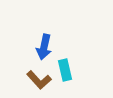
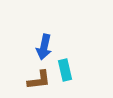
brown L-shape: rotated 55 degrees counterclockwise
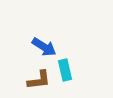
blue arrow: rotated 70 degrees counterclockwise
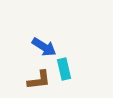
cyan rectangle: moved 1 px left, 1 px up
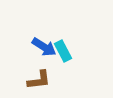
cyan rectangle: moved 1 px left, 18 px up; rotated 15 degrees counterclockwise
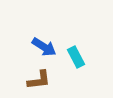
cyan rectangle: moved 13 px right, 6 px down
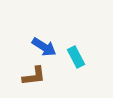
brown L-shape: moved 5 px left, 4 px up
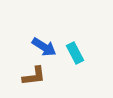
cyan rectangle: moved 1 px left, 4 px up
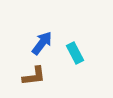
blue arrow: moved 2 px left, 4 px up; rotated 85 degrees counterclockwise
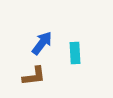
cyan rectangle: rotated 25 degrees clockwise
